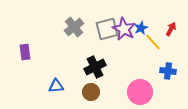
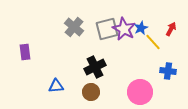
gray cross: rotated 12 degrees counterclockwise
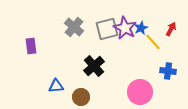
purple star: moved 1 px right, 1 px up
purple rectangle: moved 6 px right, 6 px up
black cross: moved 1 px left, 1 px up; rotated 15 degrees counterclockwise
brown circle: moved 10 px left, 5 px down
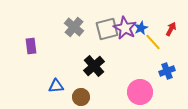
blue cross: moved 1 px left; rotated 28 degrees counterclockwise
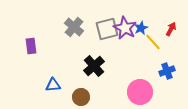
blue triangle: moved 3 px left, 1 px up
